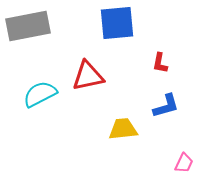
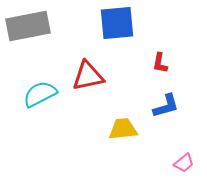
pink trapezoid: rotated 25 degrees clockwise
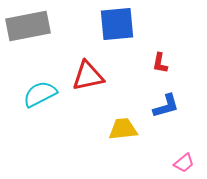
blue square: moved 1 px down
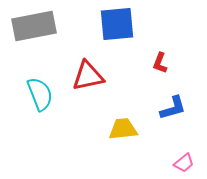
gray rectangle: moved 6 px right
red L-shape: rotated 10 degrees clockwise
cyan semicircle: rotated 96 degrees clockwise
blue L-shape: moved 7 px right, 2 px down
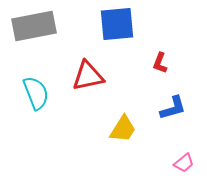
cyan semicircle: moved 4 px left, 1 px up
yellow trapezoid: rotated 128 degrees clockwise
